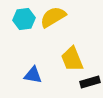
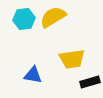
yellow trapezoid: rotated 76 degrees counterclockwise
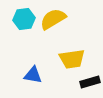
yellow semicircle: moved 2 px down
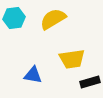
cyan hexagon: moved 10 px left, 1 px up
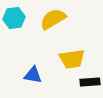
black rectangle: rotated 12 degrees clockwise
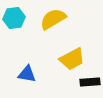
yellow trapezoid: rotated 20 degrees counterclockwise
blue triangle: moved 6 px left, 1 px up
